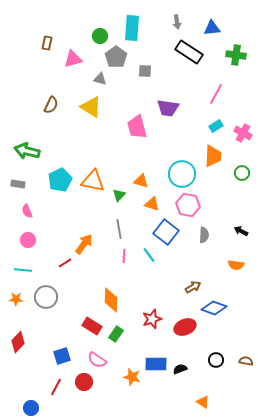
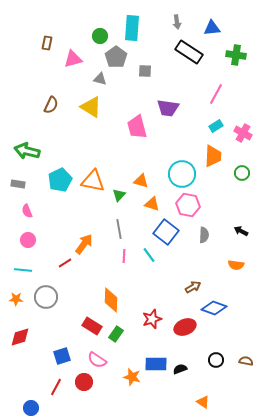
red diamond at (18, 342): moved 2 px right, 5 px up; rotated 30 degrees clockwise
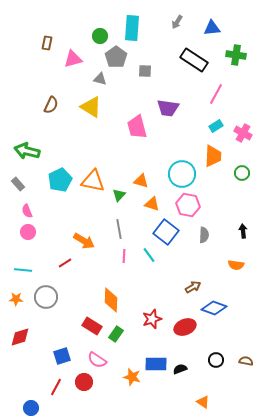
gray arrow at (177, 22): rotated 40 degrees clockwise
black rectangle at (189, 52): moved 5 px right, 8 px down
gray rectangle at (18, 184): rotated 40 degrees clockwise
black arrow at (241, 231): moved 2 px right; rotated 56 degrees clockwise
pink circle at (28, 240): moved 8 px up
orange arrow at (84, 244): moved 3 px up; rotated 85 degrees clockwise
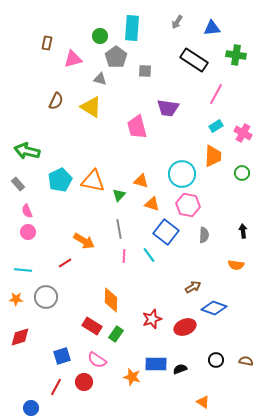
brown semicircle at (51, 105): moved 5 px right, 4 px up
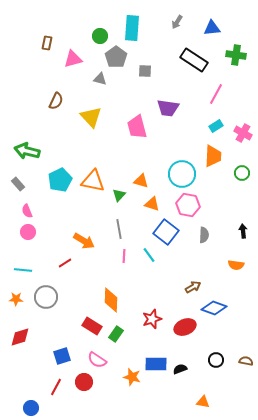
yellow triangle at (91, 107): moved 10 px down; rotated 15 degrees clockwise
orange triangle at (203, 402): rotated 24 degrees counterclockwise
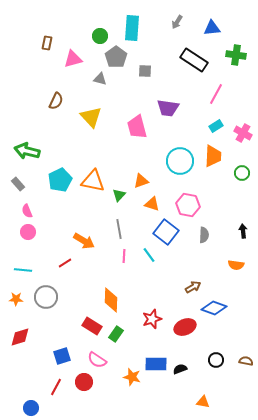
cyan circle at (182, 174): moved 2 px left, 13 px up
orange triangle at (141, 181): rotated 35 degrees counterclockwise
